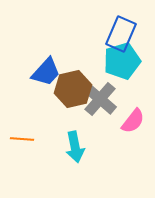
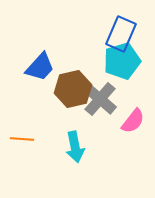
blue trapezoid: moved 6 px left, 5 px up
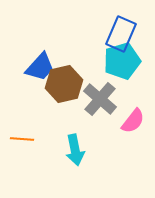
brown hexagon: moved 9 px left, 5 px up
cyan arrow: moved 3 px down
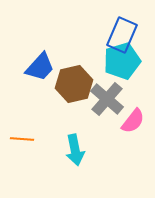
blue rectangle: moved 1 px right, 1 px down
brown hexagon: moved 10 px right
gray cross: moved 7 px right
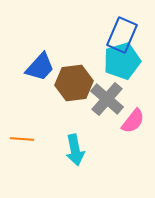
brown hexagon: moved 1 px up; rotated 6 degrees clockwise
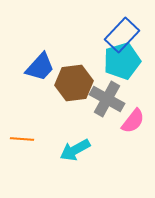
blue rectangle: rotated 20 degrees clockwise
gray cross: rotated 12 degrees counterclockwise
cyan arrow: rotated 72 degrees clockwise
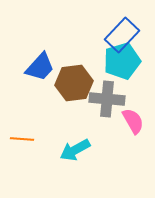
gray cross: rotated 24 degrees counterclockwise
pink semicircle: rotated 68 degrees counterclockwise
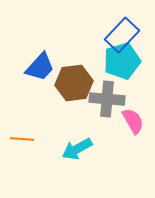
cyan arrow: moved 2 px right, 1 px up
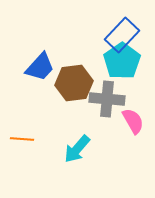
cyan pentagon: rotated 18 degrees counterclockwise
cyan arrow: rotated 20 degrees counterclockwise
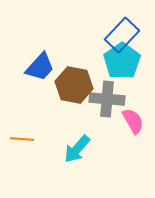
brown hexagon: moved 2 px down; rotated 18 degrees clockwise
